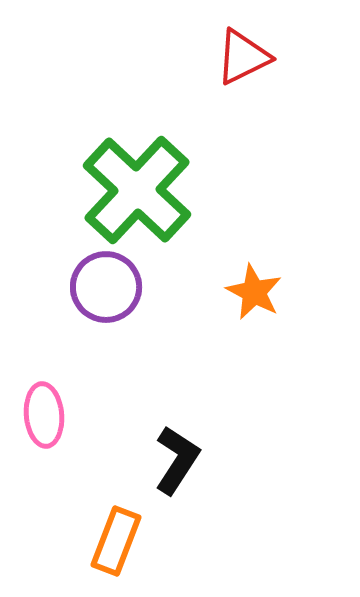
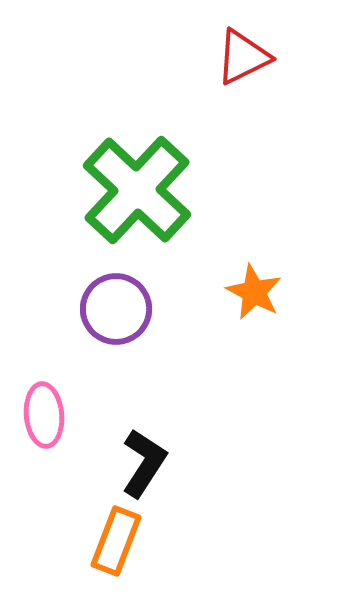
purple circle: moved 10 px right, 22 px down
black L-shape: moved 33 px left, 3 px down
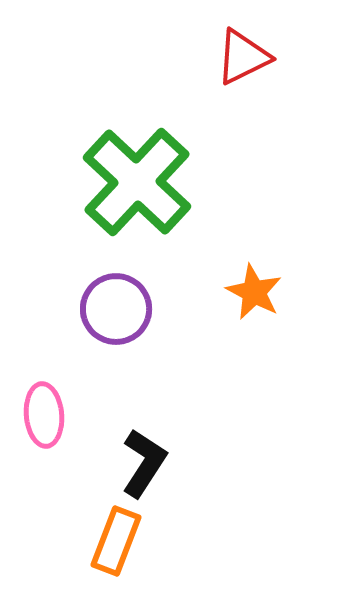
green cross: moved 8 px up
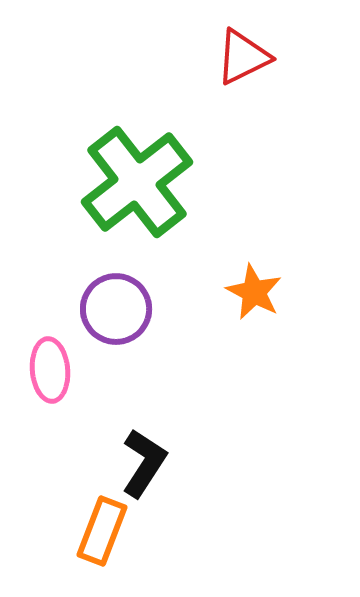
green cross: rotated 9 degrees clockwise
pink ellipse: moved 6 px right, 45 px up
orange rectangle: moved 14 px left, 10 px up
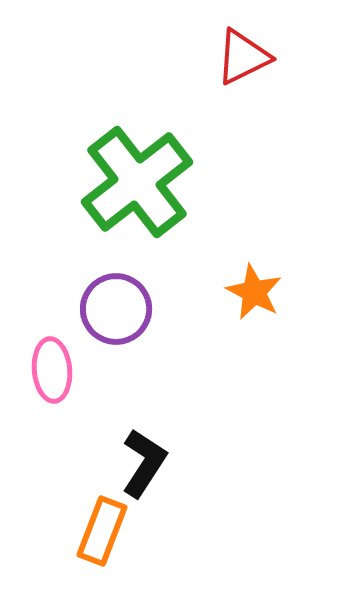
pink ellipse: moved 2 px right
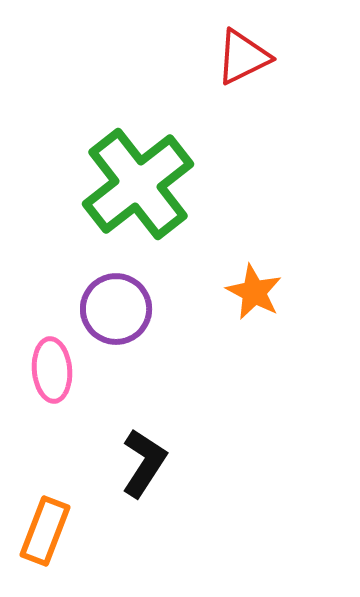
green cross: moved 1 px right, 2 px down
orange rectangle: moved 57 px left
